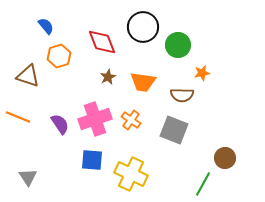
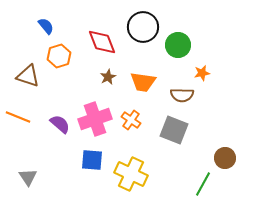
purple semicircle: rotated 15 degrees counterclockwise
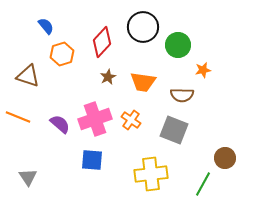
red diamond: rotated 64 degrees clockwise
orange hexagon: moved 3 px right, 2 px up
orange star: moved 1 px right, 3 px up
yellow cross: moved 20 px right; rotated 32 degrees counterclockwise
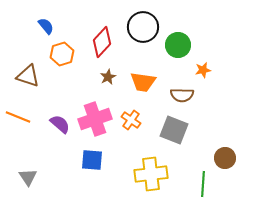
green line: rotated 25 degrees counterclockwise
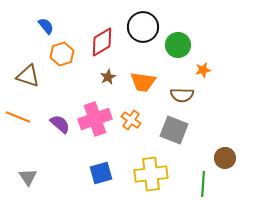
red diamond: rotated 16 degrees clockwise
blue square: moved 9 px right, 13 px down; rotated 20 degrees counterclockwise
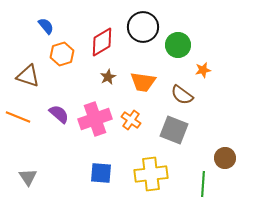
brown semicircle: rotated 35 degrees clockwise
purple semicircle: moved 1 px left, 10 px up
blue square: rotated 20 degrees clockwise
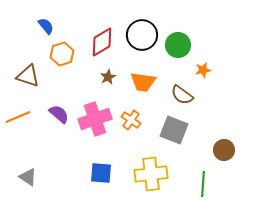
black circle: moved 1 px left, 8 px down
orange line: rotated 45 degrees counterclockwise
brown circle: moved 1 px left, 8 px up
gray triangle: rotated 24 degrees counterclockwise
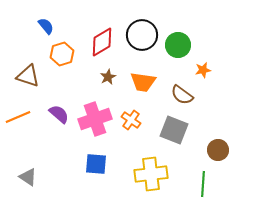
brown circle: moved 6 px left
blue square: moved 5 px left, 9 px up
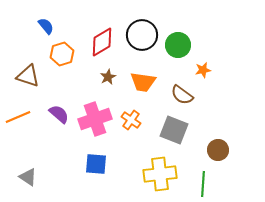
yellow cross: moved 9 px right
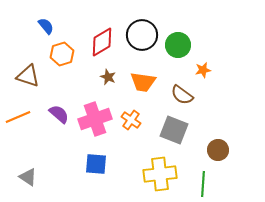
brown star: rotated 21 degrees counterclockwise
